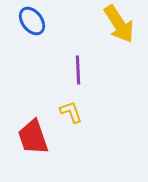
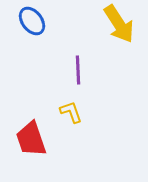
red trapezoid: moved 2 px left, 2 px down
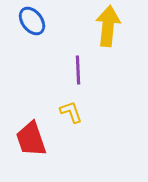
yellow arrow: moved 11 px left, 2 px down; rotated 141 degrees counterclockwise
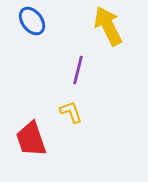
yellow arrow: rotated 33 degrees counterclockwise
purple line: rotated 16 degrees clockwise
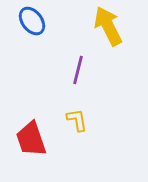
yellow L-shape: moved 6 px right, 8 px down; rotated 10 degrees clockwise
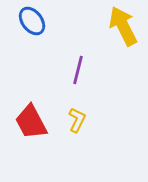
yellow arrow: moved 15 px right
yellow L-shape: rotated 35 degrees clockwise
red trapezoid: moved 17 px up; rotated 9 degrees counterclockwise
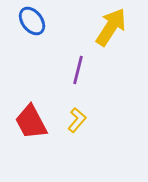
yellow arrow: moved 12 px left, 1 px down; rotated 60 degrees clockwise
yellow L-shape: rotated 15 degrees clockwise
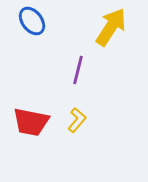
red trapezoid: rotated 51 degrees counterclockwise
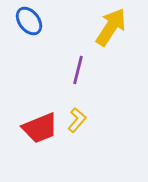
blue ellipse: moved 3 px left
red trapezoid: moved 9 px right, 6 px down; rotated 33 degrees counterclockwise
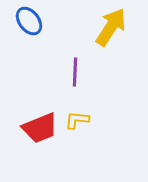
purple line: moved 3 px left, 2 px down; rotated 12 degrees counterclockwise
yellow L-shape: rotated 125 degrees counterclockwise
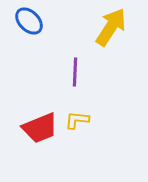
blue ellipse: rotated 8 degrees counterclockwise
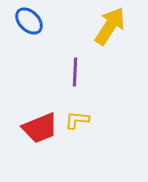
yellow arrow: moved 1 px left, 1 px up
